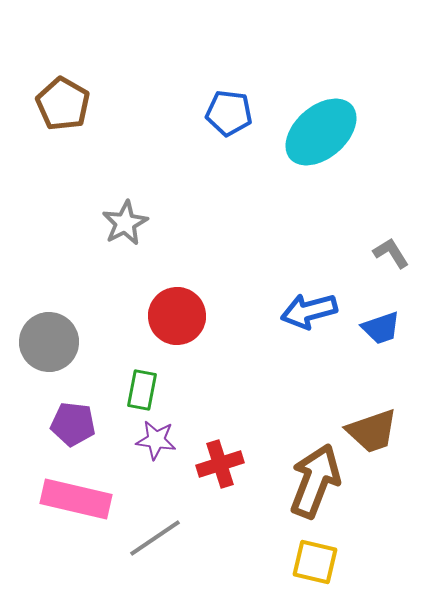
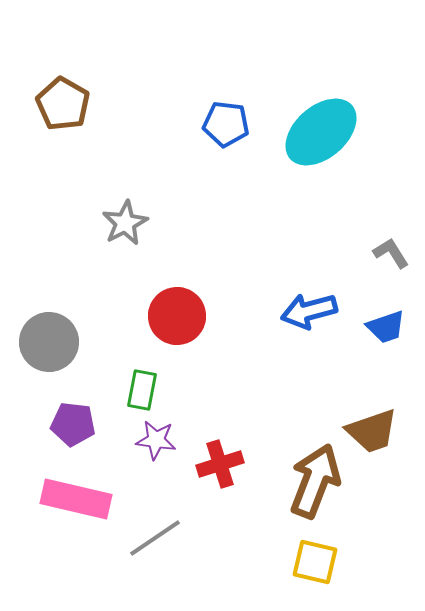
blue pentagon: moved 3 px left, 11 px down
blue trapezoid: moved 5 px right, 1 px up
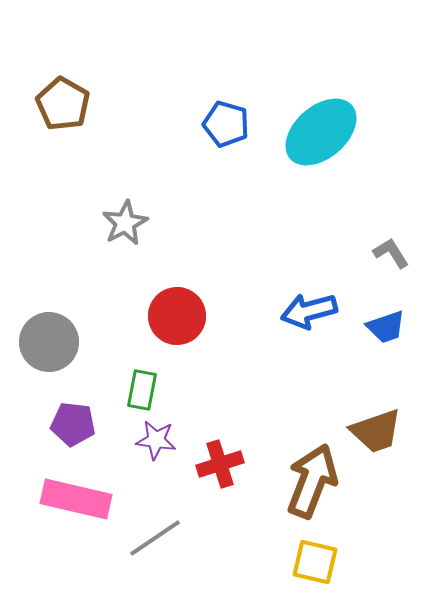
blue pentagon: rotated 9 degrees clockwise
brown trapezoid: moved 4 px right
brown arrow: moved 3 px left
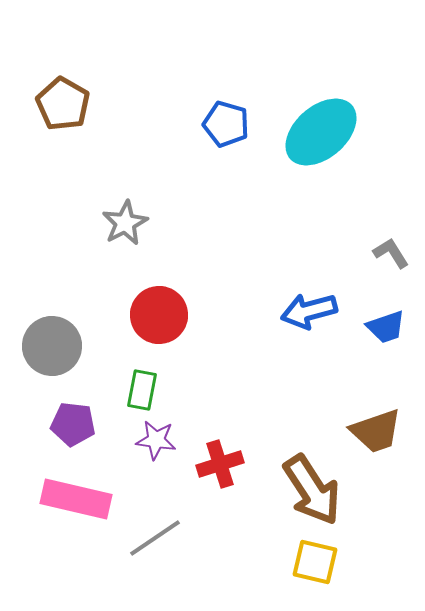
red circle: moved 18 px left, 1 px up
gray circle: moved 3 px right, 4 px down
brown arrow: moved 9 px down; rotated 126 degrees clockwise
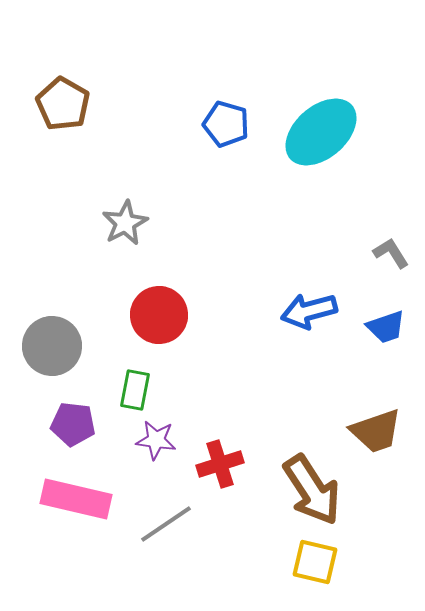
green rectangle: moved 7 px left
gray line: moved 11 px right, 14 px up
